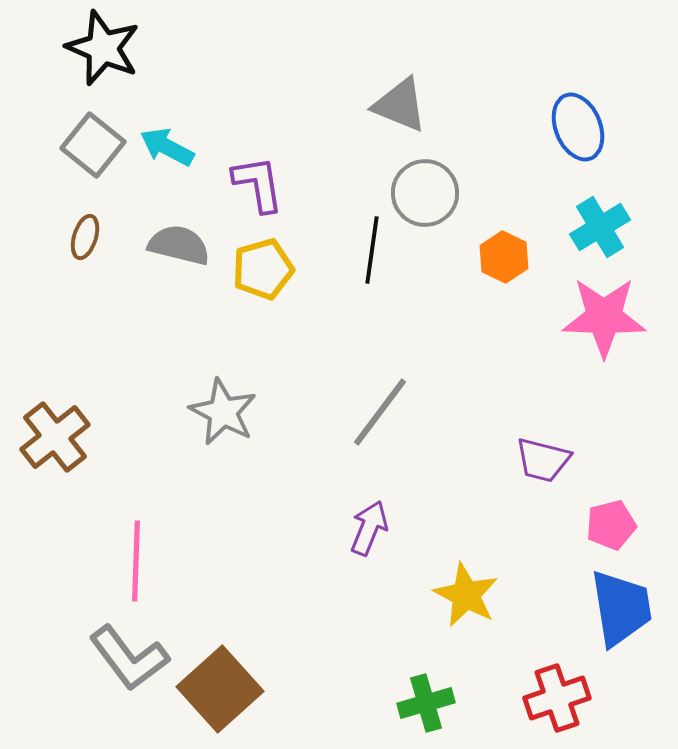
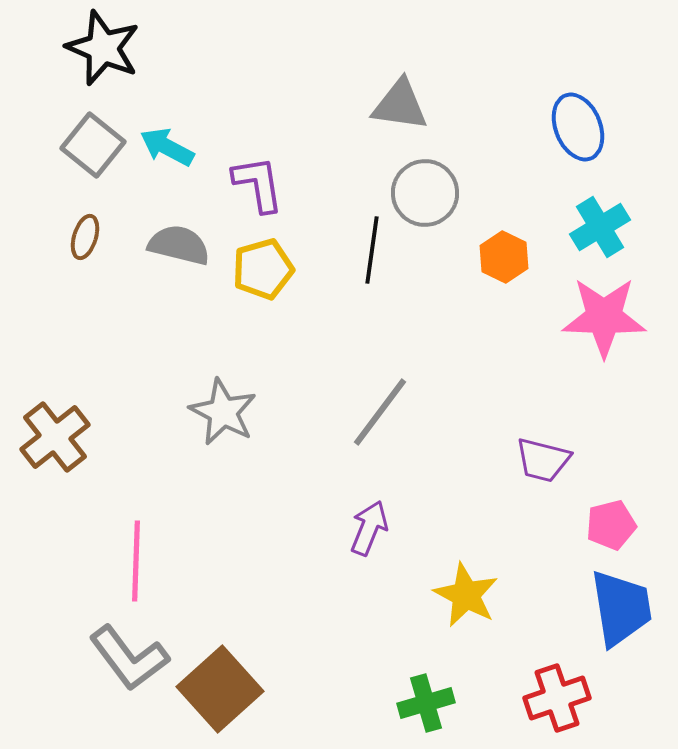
gray triangle: rotated 14 degrees counterclockwise
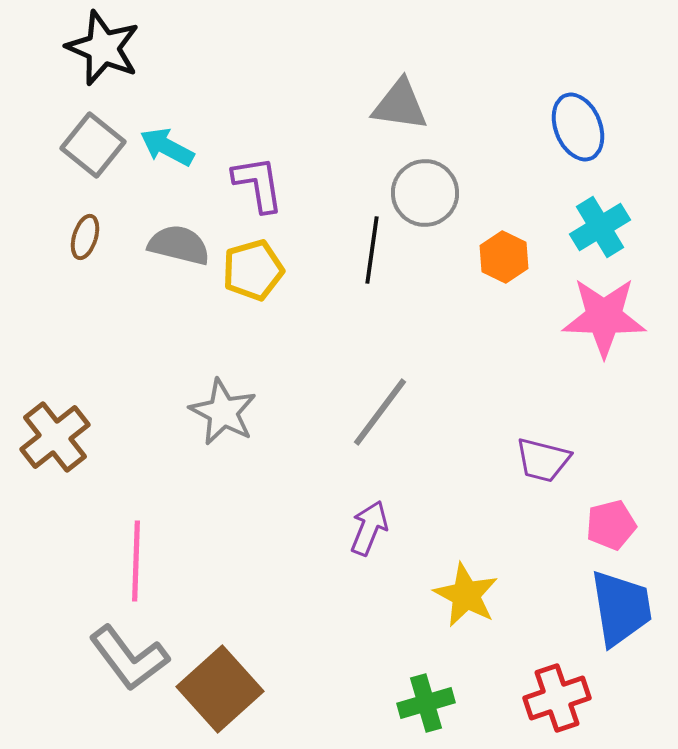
yellow pentagon: moved 10 px left, 1 px down
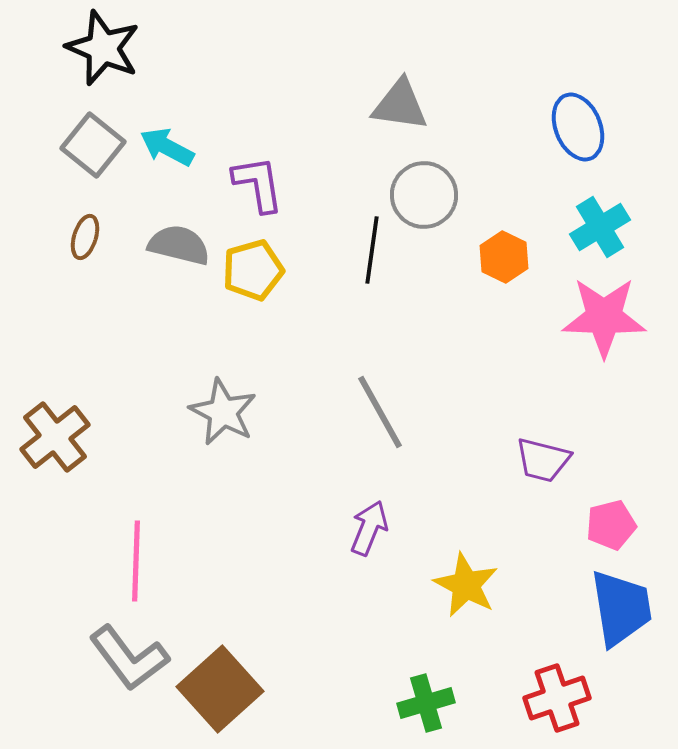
gray circle: moved 1 px left, 2 px down
gray line: rotated 66 degrees counterclockwise
yellow star: moved 10 px up
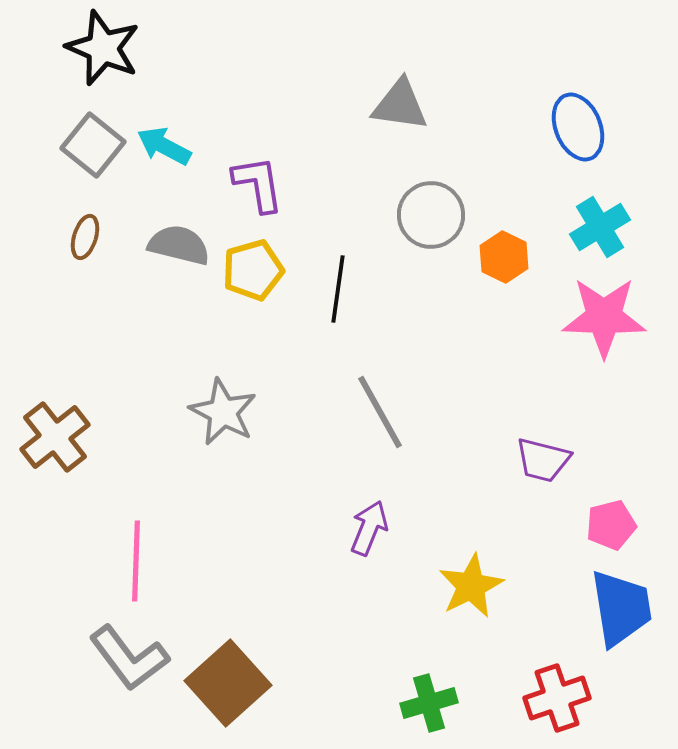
cyan arrow: moved 3 px left, 1 px up
gray circle: moved 7 px right, 20 px down
black line: moved 34 px left, 39 px down
yellow star: moved 5 px right, 1 px down; rotated 18 degrees clockwise
brown square: moved 8 px right, 6 px up
green cross: moved 3 px right
